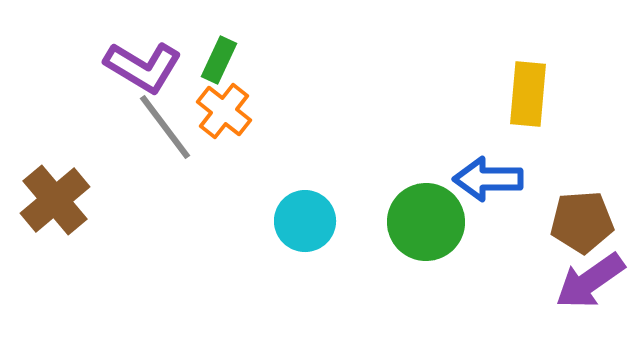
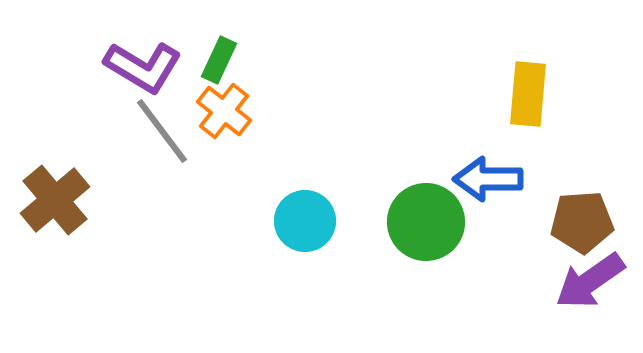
gray line: moved 3 px left, 4 px down
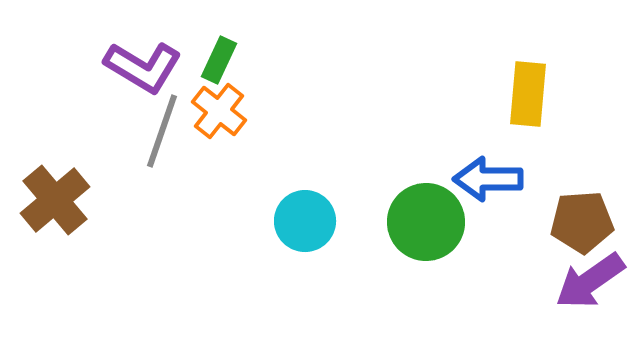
orange cross: moved 5 px left
gray line: rotated 56 degrees clockwise
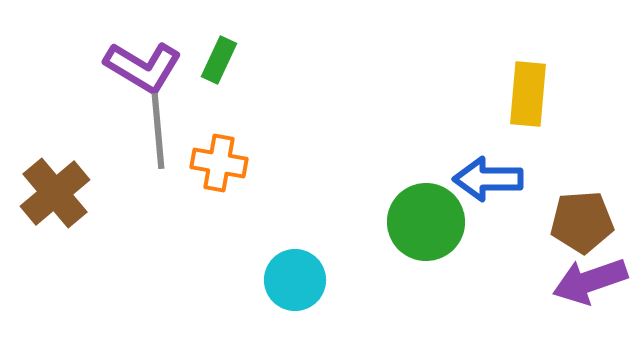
orange cross: moved 52 px down; rotated 28 degrees counterclockwise
gray line: moved 4 px left; rotated 24 degrees counterclockwise
brown cross: moved 7 px up
cyan circle: moved 10 px left, 59 px down
purple arrow: rotated 16 degrees clockwise
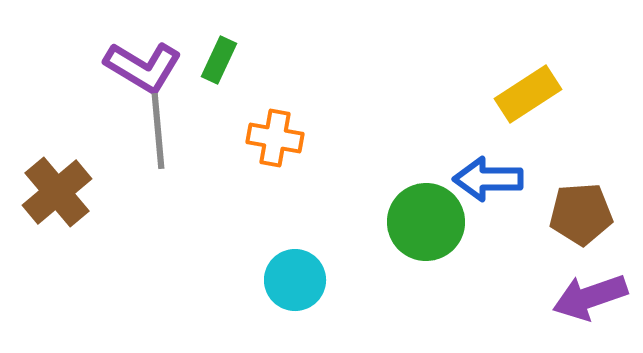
yellow rectangle: rotated 52 degrees clockwise
orange cross: moved 56 px right, 25 px up
brown cross: moved 2 px right, 1 px up
brown pentagon: moved 1 px left, 8 px up
purple arrow: moved 16 px down
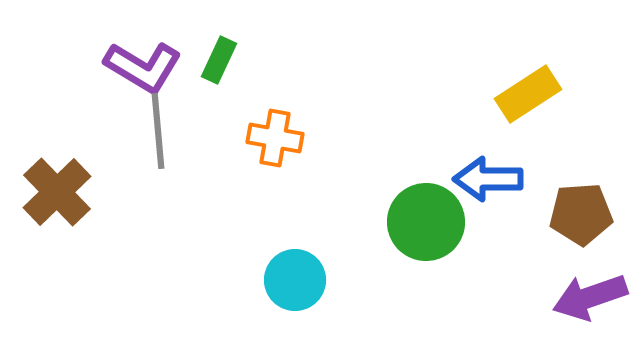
brown cross: rotated 4 degrees counterclockwise
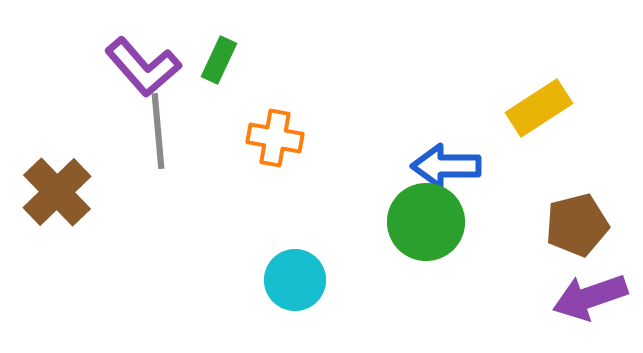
purple L-shape: rotated 18 degrees clockwise
yellow rectangle: moved 11 px right, 14 px down
blue arrow: moved 42 px left, 13 px up
brown pentagon: moved 4 px left, 11 px down; rotated 10 degrees counterclockwise
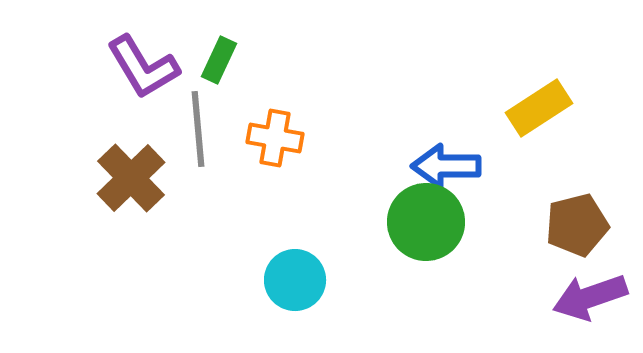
purple L-shape: rotated 10 degrees clockwise
gray line: moved 40 px right, 2 px up
brown cross: moved 74 px right, 14 px up
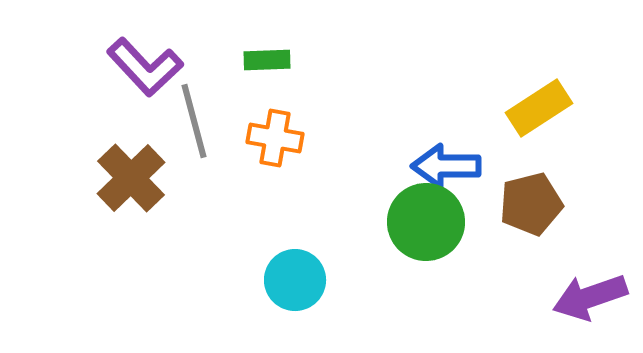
green rectangle: moved 48 px right; rotated 63 degrees clockwise
purple L-shape: moved 2 px right; rotated 12 degrees counterclockwise
gray line: moved 4 px left, 8 px up; rotated 10 degrees counterclockwise
brown pentagon: moved 46 px left, 21 px up
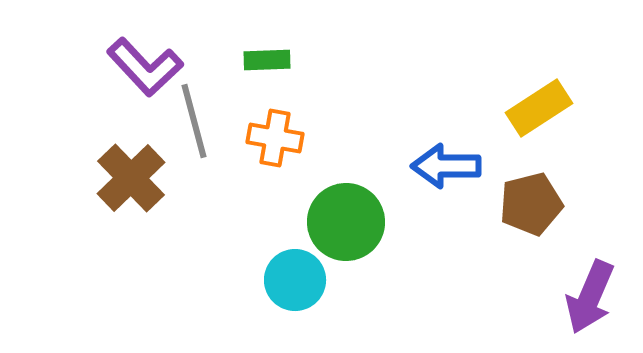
green circle: moved 80 px left
purple arrow: rotated 48 degrees counterclockwise
